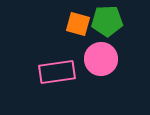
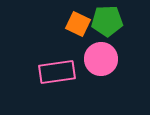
orange square: rotated 10 degrees clockwise
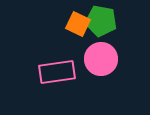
green pentagon: moved 6 px left; rotated 12 degrees clockwise
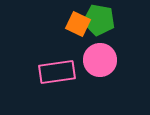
green pentagon: moved 2 px left, 1 px up
pink circle: moved 1 px left, 1 px down
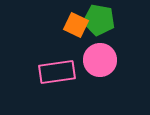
orange square: moved 2 px left, 1 px down
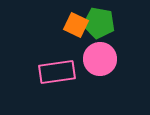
green pentagon: moved 3 px down
pink circle: moved 1 px up
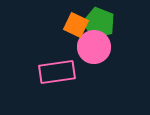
green pentagon: rotated 12 degrees clockwise
pink circle: moved 6 px left, 12 px up
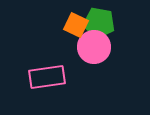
green pentagon: rotated 12 degrees counterclockwise
pink rectangle: moved 10 px left, 5 px down
